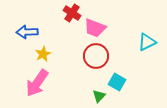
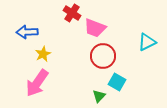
red circle: moved 7 px right
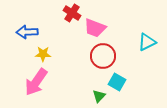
yellow star: rotated 28 degrees clockwise
pink arrow: moved 1 px left, 1 px up
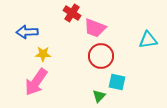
cyan triangle: moved 1 px right, 2 px up; rotated 18 degrees clockwise
red circle: moved 2 px left
cyan square: rotated 18 degrees counterclockwise
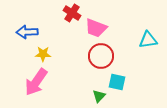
pink trapezoid: moved 1 px right
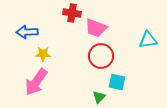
red cross: rotated 24 degrees counterclockwise
green triangle: moved 1 px down
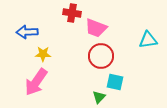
cyan square: moved 2 px left
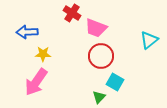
red cross: rotated 24 degrees clockwise
cyan triangle: moved 1 px right; rotated 30 degrees counterclockwise
cyan square: rotated 18 degrees clockwise
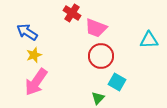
blue arrow: rotated 35 degrees clockwise
cyan triangle: rotated 36 degrees clockwise
yellow star: moved 9 px left, 1 px down; rotated 21 degrees counterclockwise
cyan square: moved 2 px right
green triangle: moved 1 px left, 1 px down
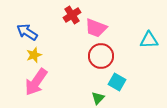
red cross: moved 2 px down; rotated 24 degrees clockwise
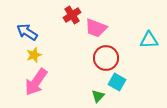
red circle: moved 5 px right, 2 px down
green triangle: moved 2 px up
